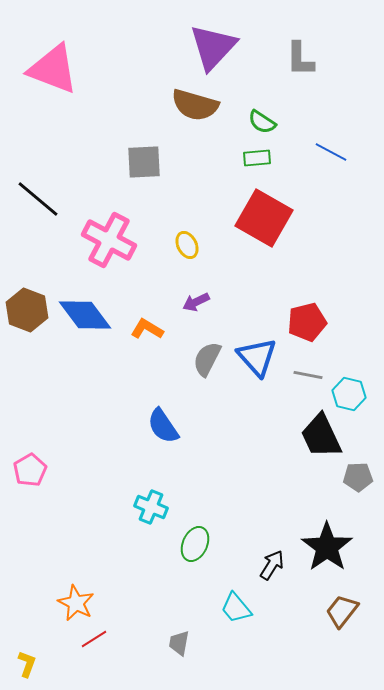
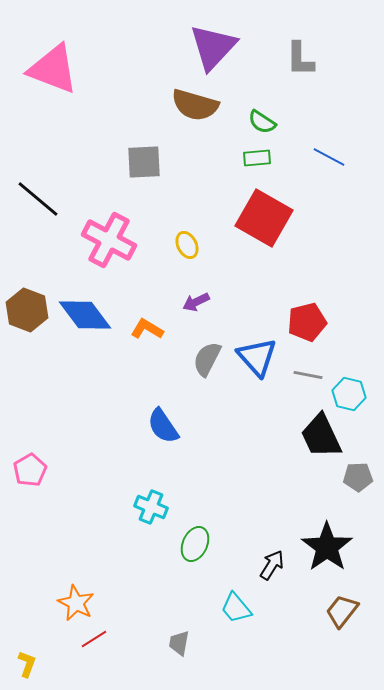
blue line: moved 2 px left, 5 px down
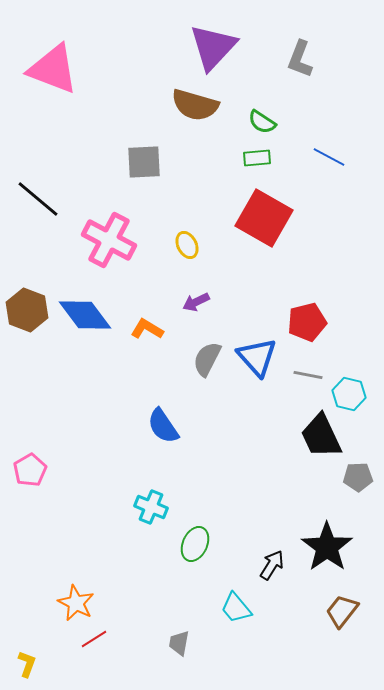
gray L-shape: rotated 21 degrees clockwise
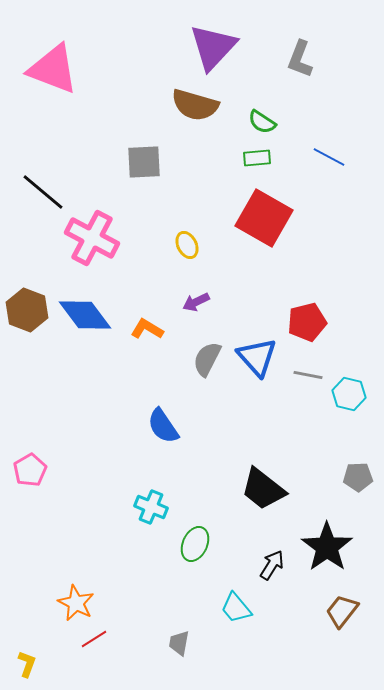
black line: moved 5 px right, 7 px up
pink cross: moved 17 px left, 2 px up
black trapezoid: moved 58 px left, 53 px down; rotated 27 degrees counterclockwise
